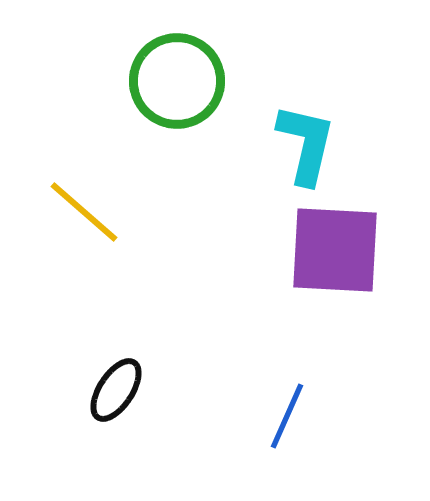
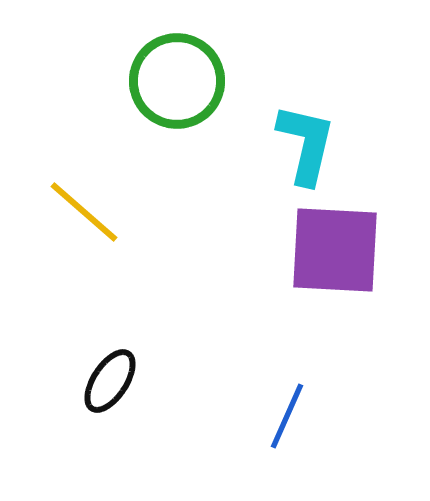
black ellipse: moved 6 px left, 9 px up
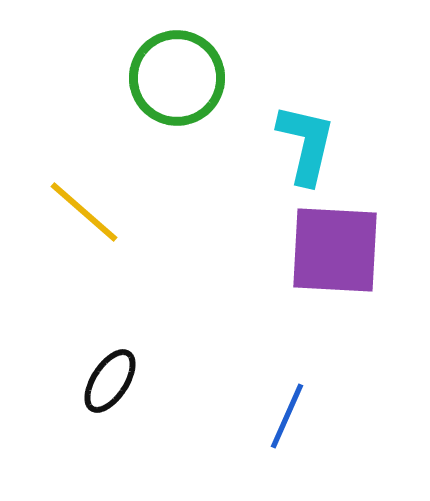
green circle: moved 3 px up
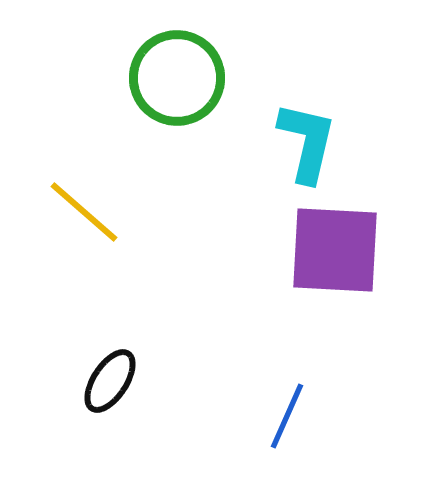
cyan L-shape: moved 1 px right, 2 px up
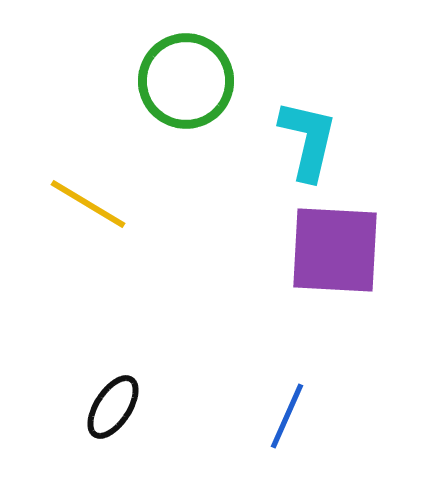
green circle: moved 9 px right, 3 px down
cyan L-shape: moved 1 px right, 2 px up
yellow line: moved 4 px right, 8 px up; rotated 10 degrees counterclockwise
black ellipse: moved 3 px right, 26 px down
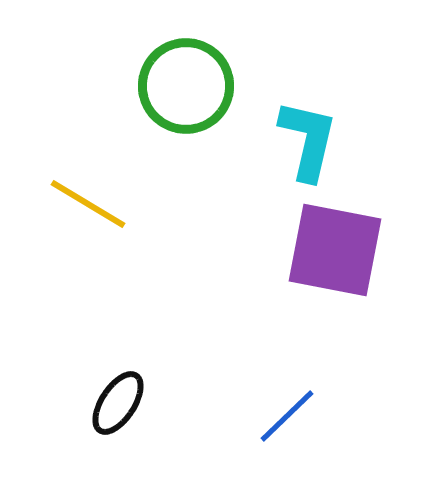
green circle: moved 5 px down
purple square: rotated 8 degrees clockwise
black ellipse: moved 5 px right, 4 px up
blue line: rotated 22 degrees clockwise
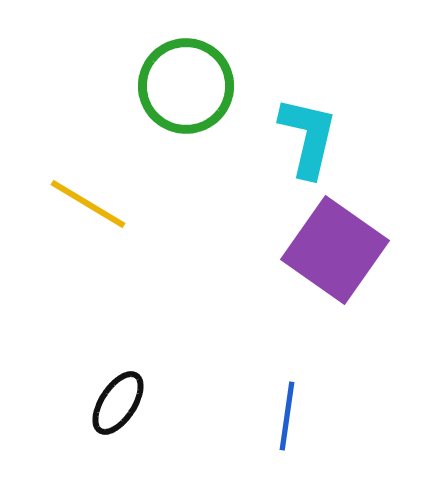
cyan L-shape: moved 3 px up
purple square: rotated 24 degrees clockwise
blue line: rotated 38 degrees counterclockwise
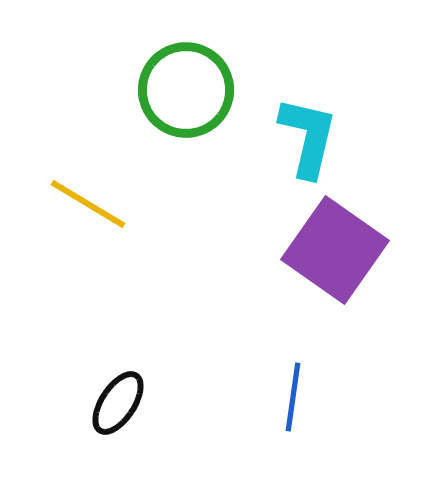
green circle: moved 4 px down
blue line: moved 6 px right, 19 px up
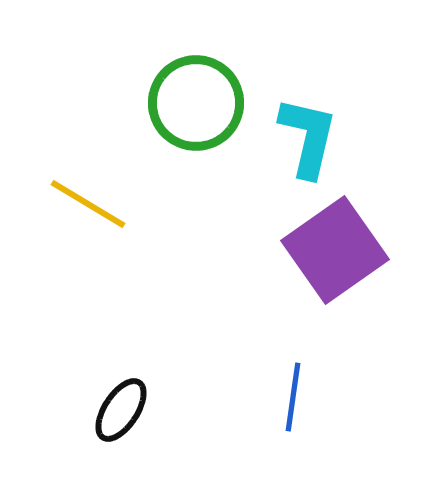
green circle: moved 10 px right, 13 px down
purple square: rotated 20 degrees clockwise
black ellipse: moved 3 px right, 7 px down
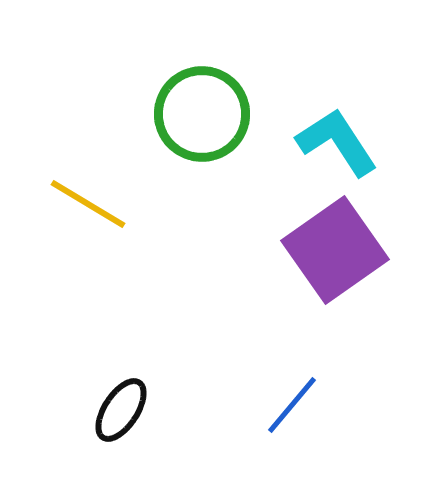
green circle: moved 6 px right, 11 px down
cyan L-shape: moved 29 px right, 5 px down; rotated 46 degrees counterclockwise
blue line: moved 1 px left, 8 px down; rotated 32 degrees clockwise
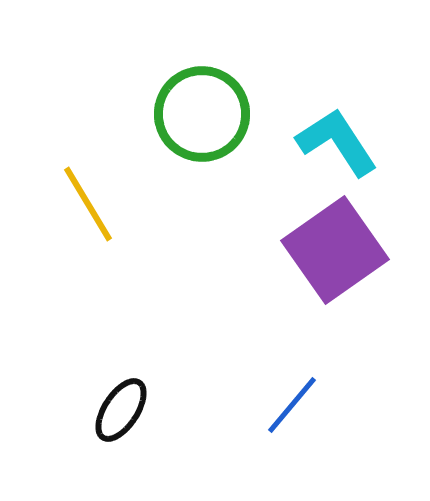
yellow line: rotated 28 degrees clockwise
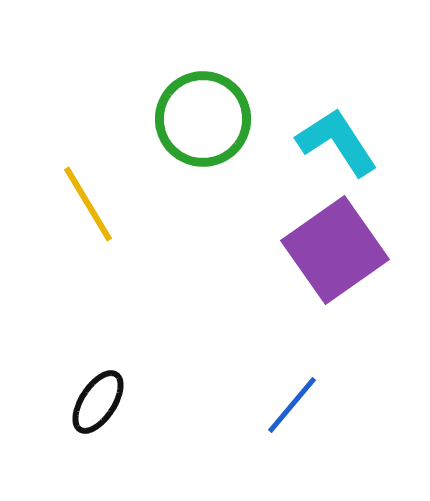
green circle: moved 1 px right, 5 px down
black ellipse: moved 23 px left, 8 px up
